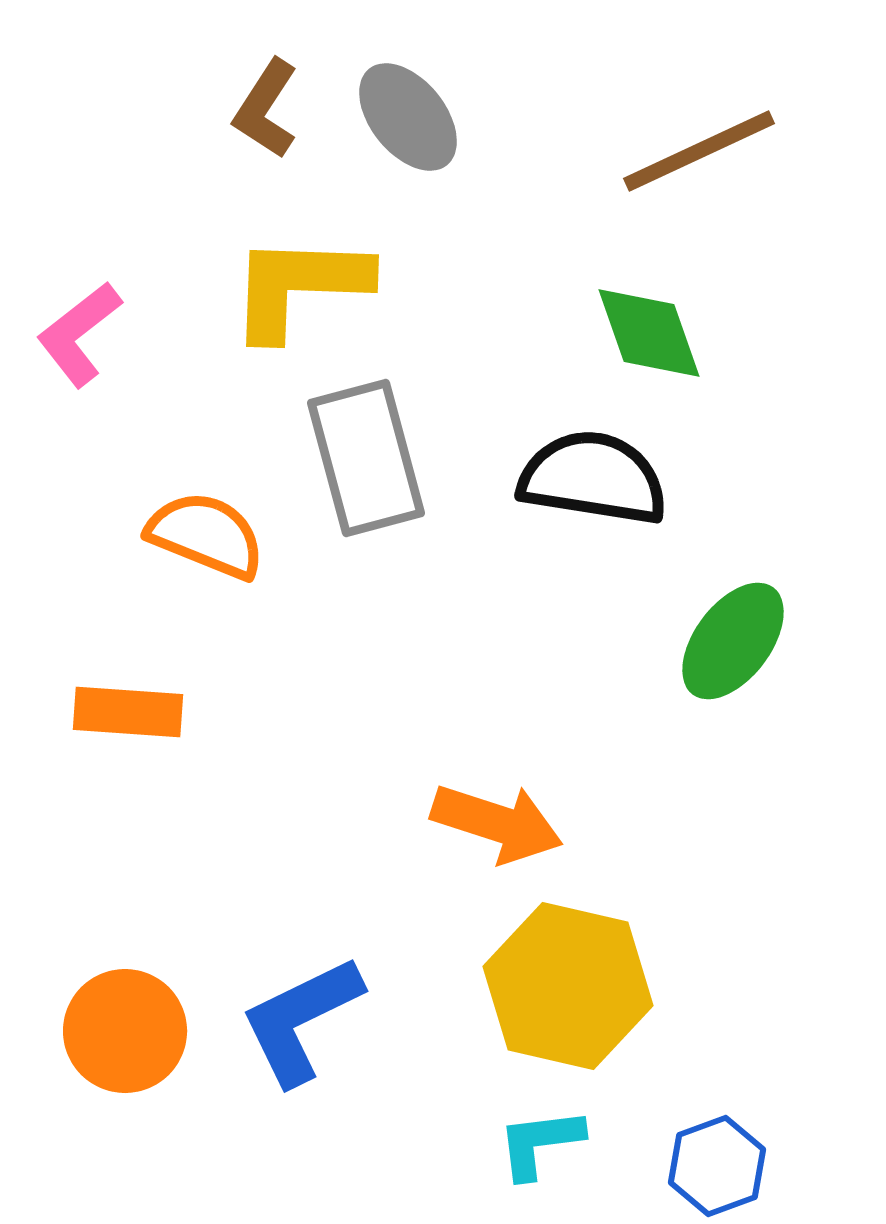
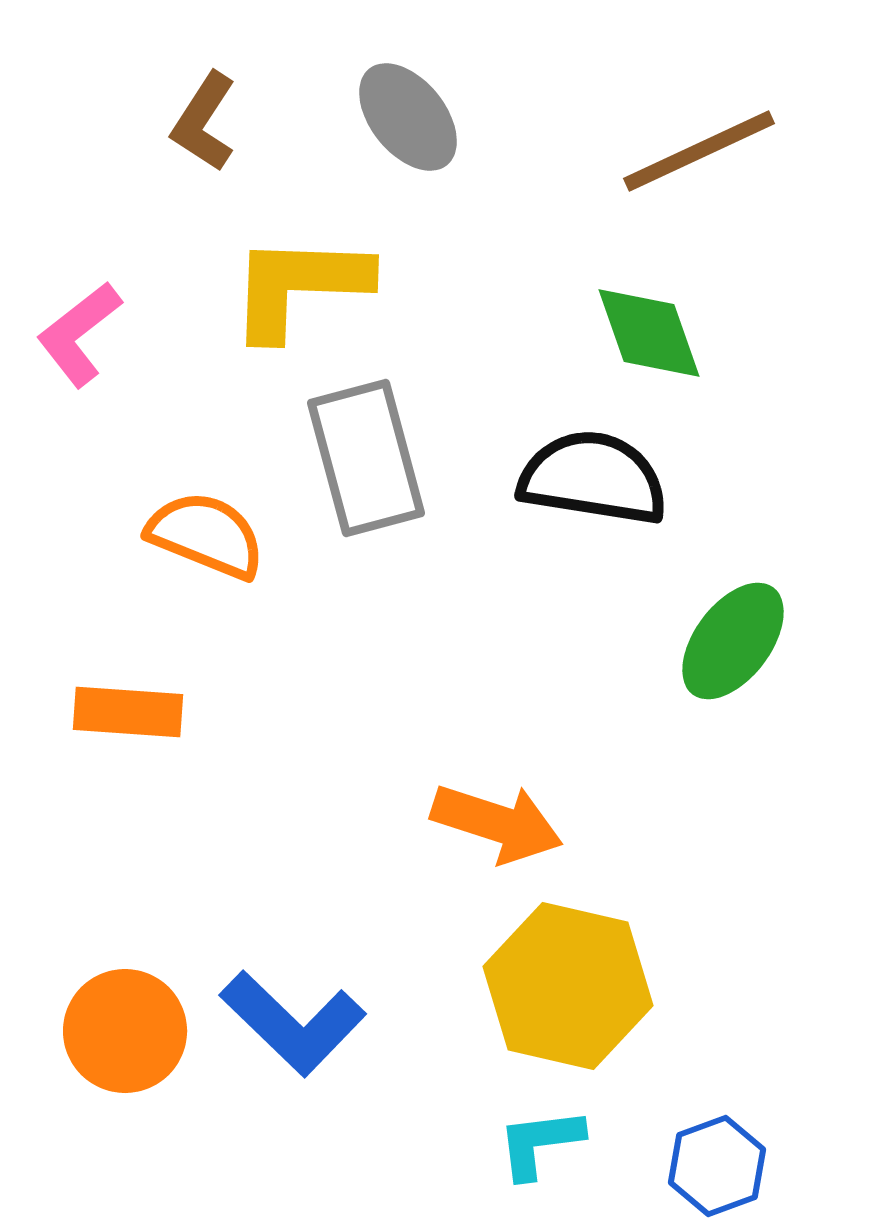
brown L-shape: moved 62 px left, 13 px down
blue L-shape: moved 8 px left, 3 px down; rotated 110 degrees counterclockwise
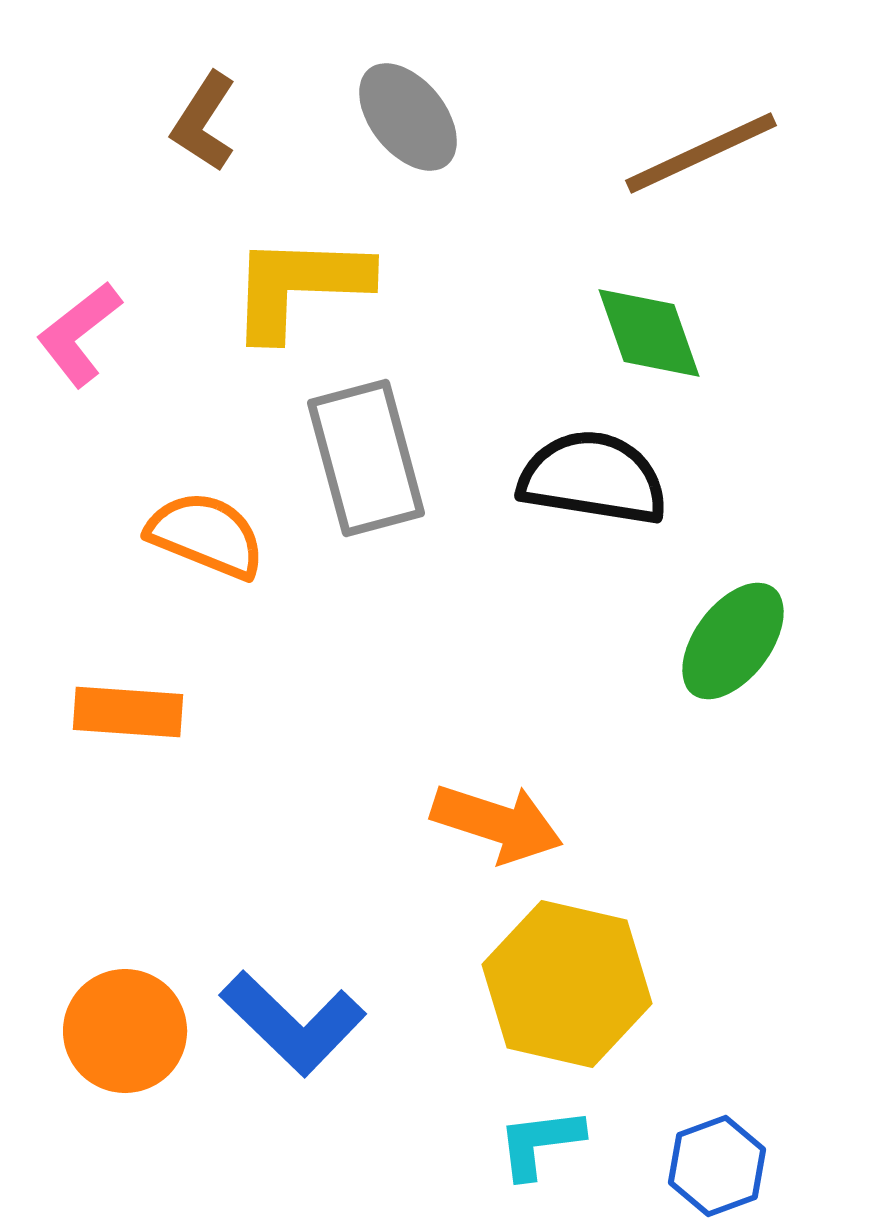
brown line: moved 2 px right, 2 px down
yellow hexagon: moved 1 px left, 2 px up
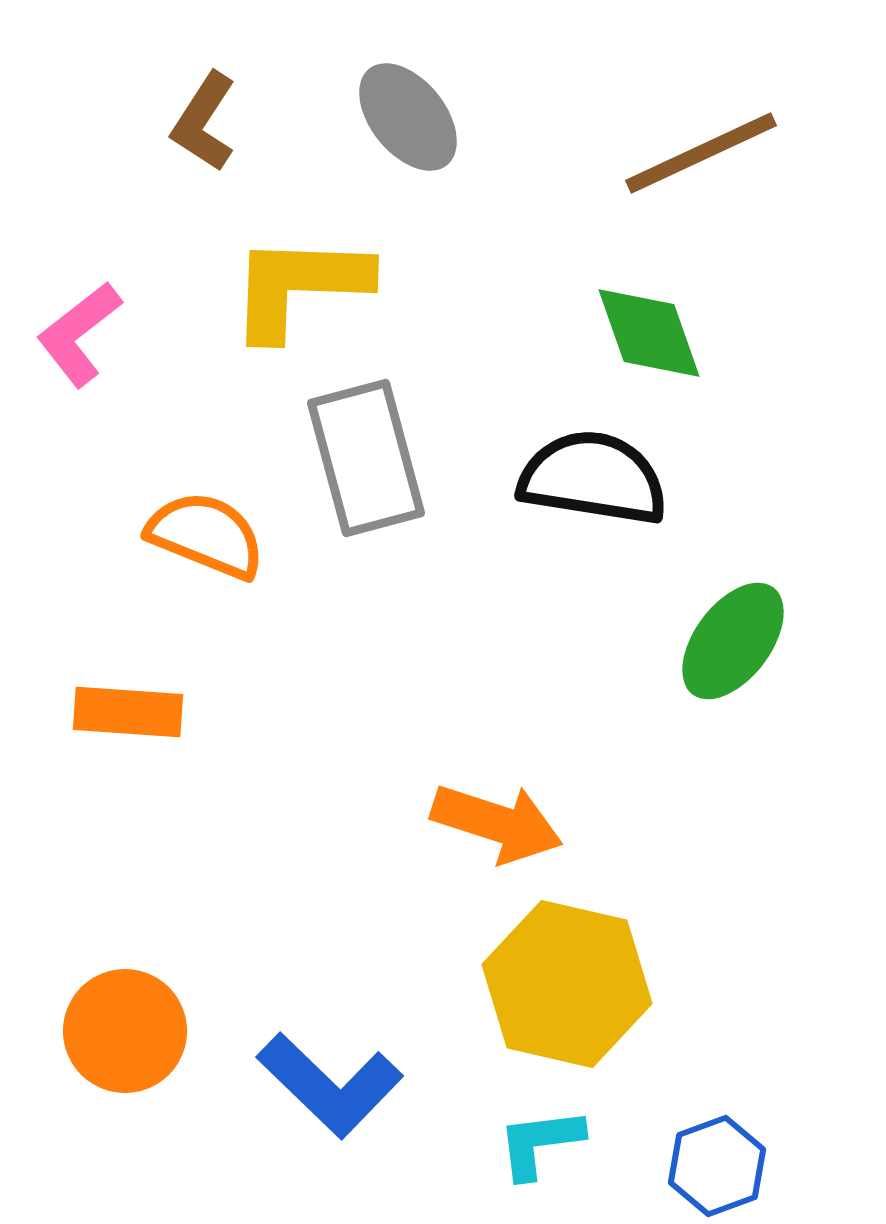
blue L-shape: moved 37 px right, 62 px down
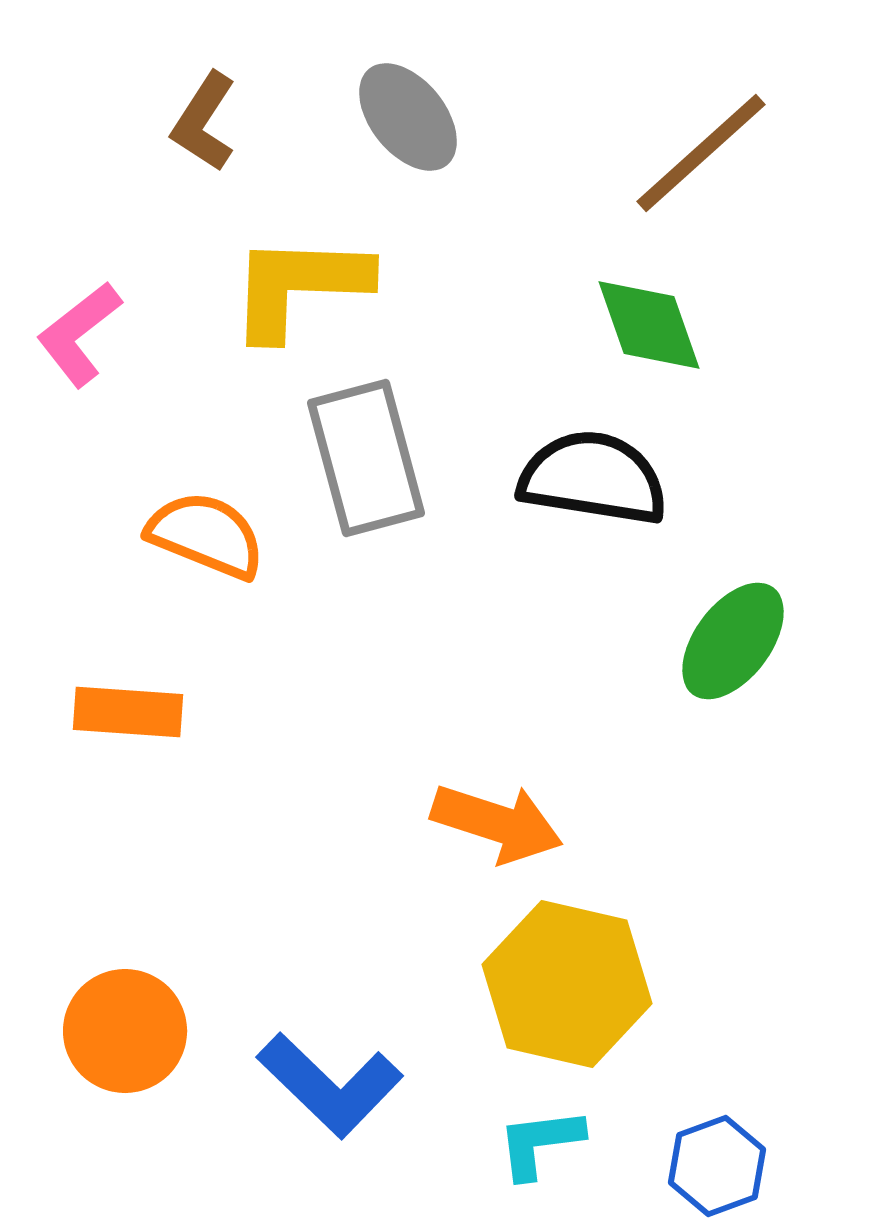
brown line: rotated 17 degrees counterclockwise
green diamond: moved 8 px up
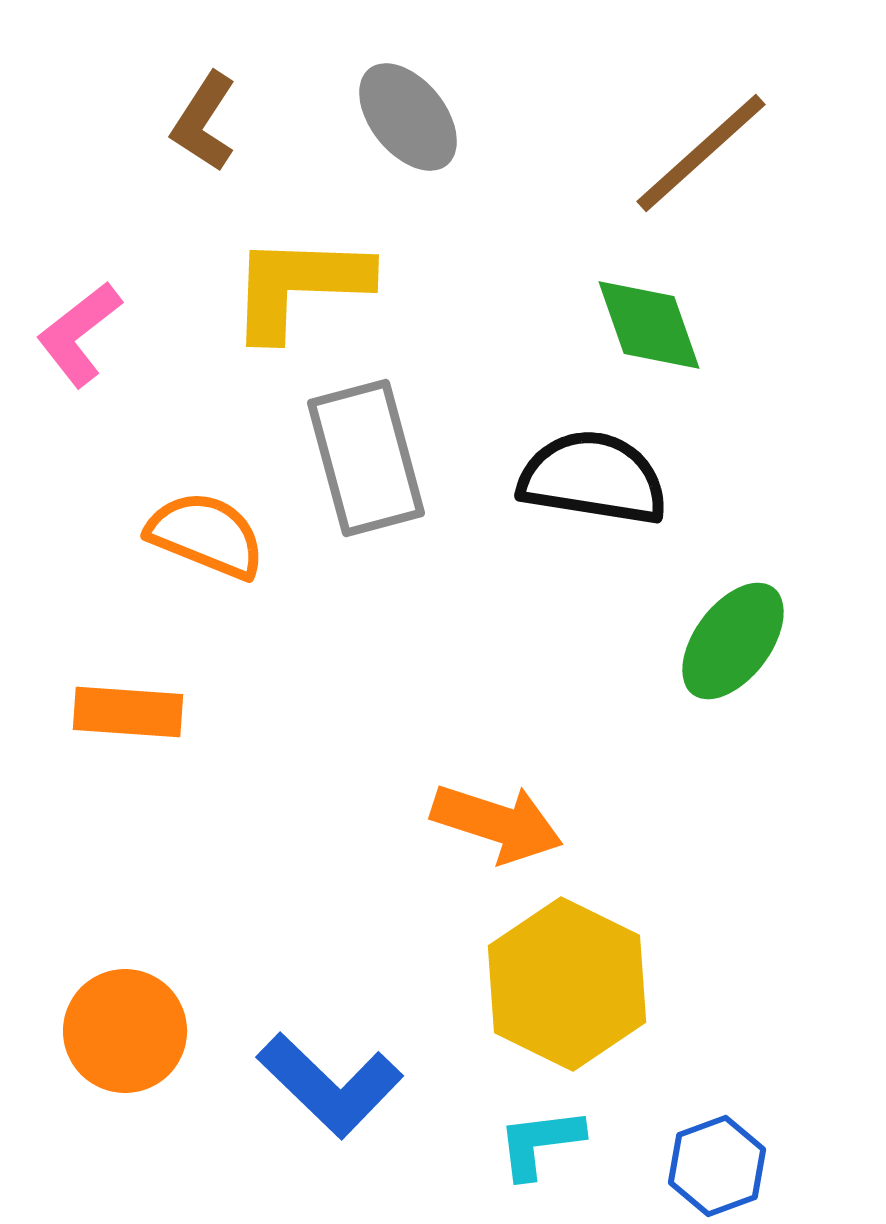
yellow hexagon: rotated 13 degrees clockwise
